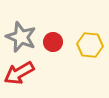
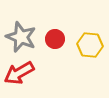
red circle: moved 2 px right, 3 px up
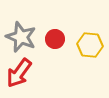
red arrow: rotated 24 degrees counterclockwise
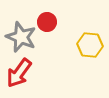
red circle: moved 8 px left, 17 px up
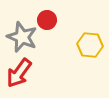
red circle: moved 2 px up
gray star: moved 1 px right
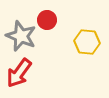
gray star: moved 1 px left, 1 px up
yellow hexagon: moved 3 px left, 3 px up
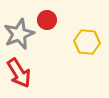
gray star: moved 2 px left, 2 px up; rotated 28 degrees clockwise
red arrow: rotated 68 degrees counterclockwise
